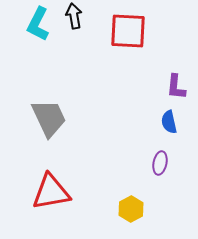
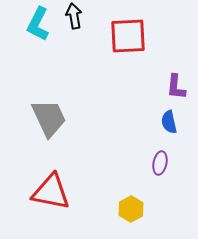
red square: moved 5 px down; rotated 6 degrees counterclockwise
red triangle: rotated 21 degrees clockwise
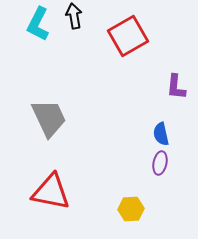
red square: rotated 27 degrees counterclockwise
blue semicircle: moved 8 px left, 12 px down
yellow hexagon: rotated 25 degrees clockwise
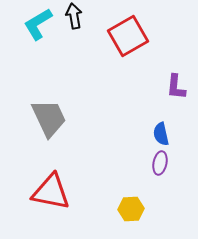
cyan L-shape: rotated 32 degrees clockwise
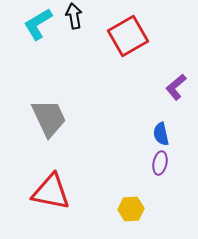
purple L-shape: rotated 44 degrees clockwise
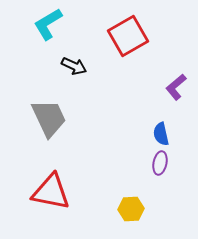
black arrow: moved 50 px down; rotated 125 degrees clockwise
cyan L-shape: moved 10 px right
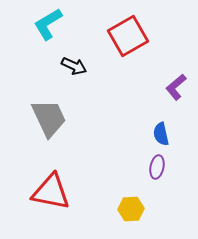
purple ellipse: moved 3 px left, 4 px down
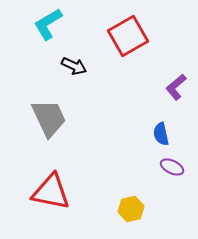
purple ellipse: moved 15 px right; rotated 75 degrees counterclockwise
yellow hexagon: rotated 10 degrees counterclockwise
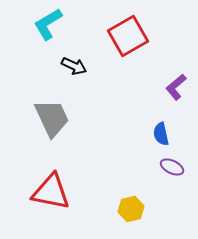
gray trapezoid: moved 3 px right
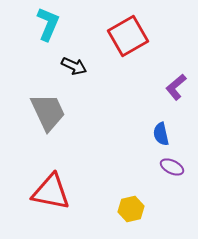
cyan L-shape: rotated 144 degrees clockwise
gray trapezoid: moved 4 px left, 6 px up
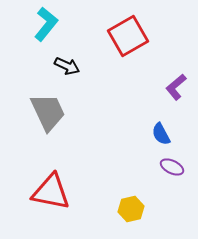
cyan L-shape: moved 2 px left; rotated 16 degrees clockwise
black arrow: moved 7 px left
blue semicircle: rotated 15 degrees counterclockwise
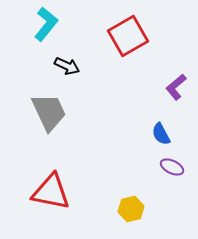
gray trapezoid: moved 1 px right
